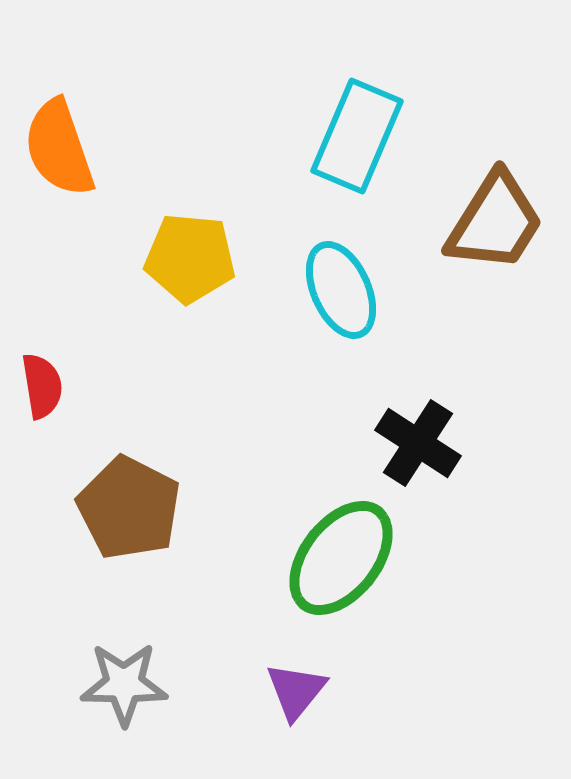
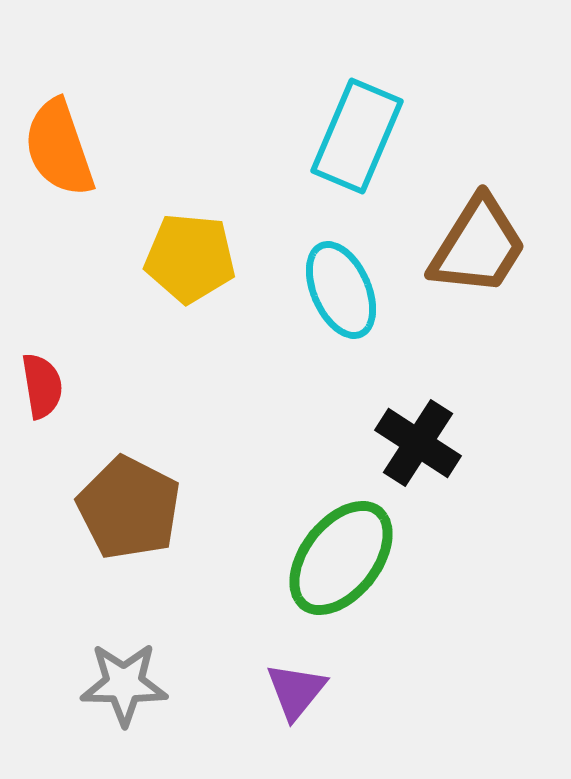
brown trapezoid: moved 17 px left, 24 px down
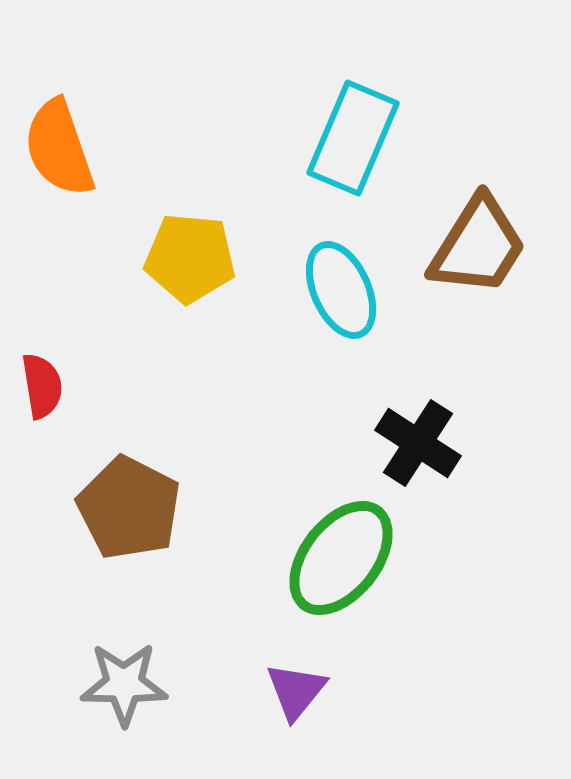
cyan rectangle: moved 4 px left, 2 px down
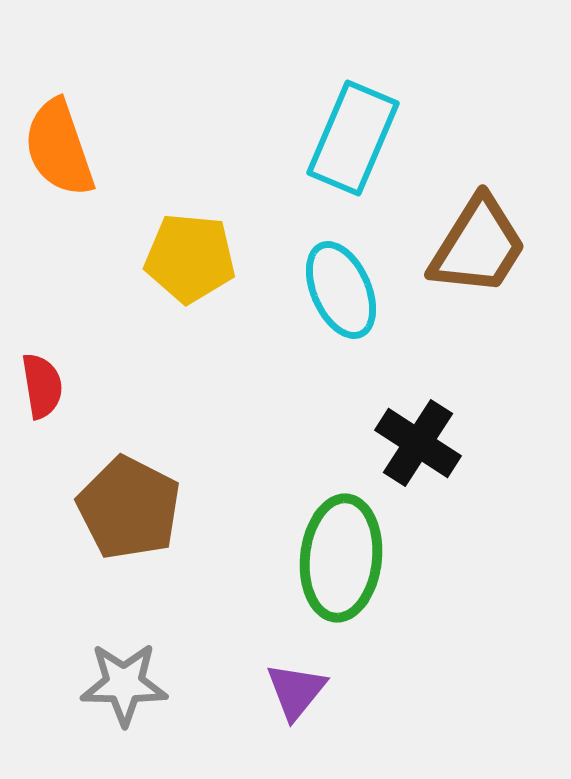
green ellipse: rotated 32 degrees counterclockwise
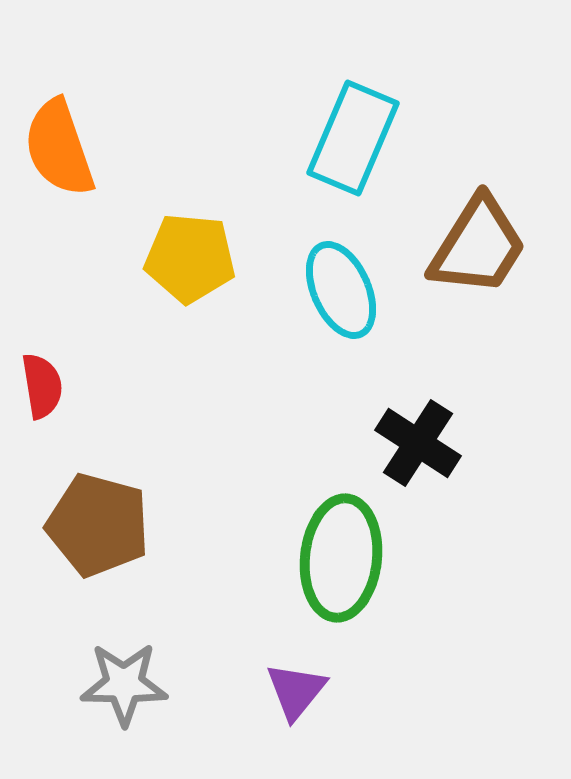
brown pentagon: moved 31 px left, 17 px down; rotated 12 degrees counterclockwise
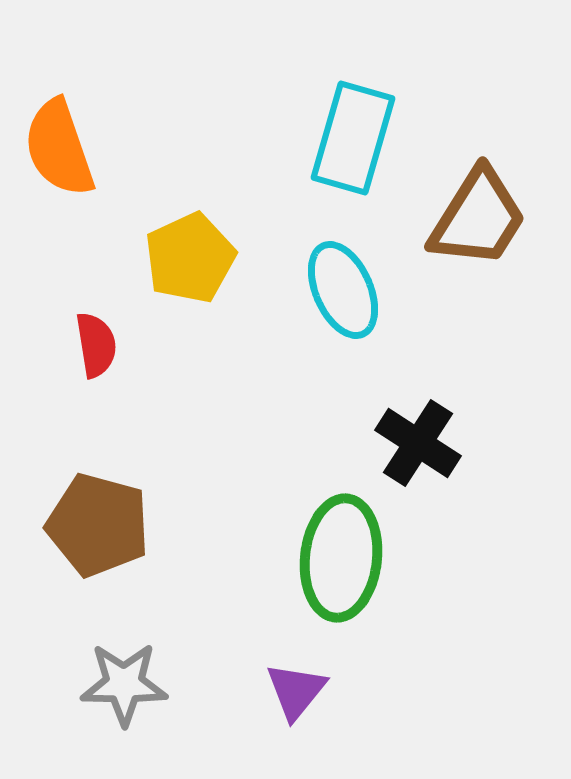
cyan rectangle: rotated 7 degrees counterclockwise
brown trapezoid: moved 28 px up
yellow pentagon: rotated 30 degrees counterclockwise
cyan ellipse: moved 2 px right
red semicircle: moved 54 px right, 41 px up
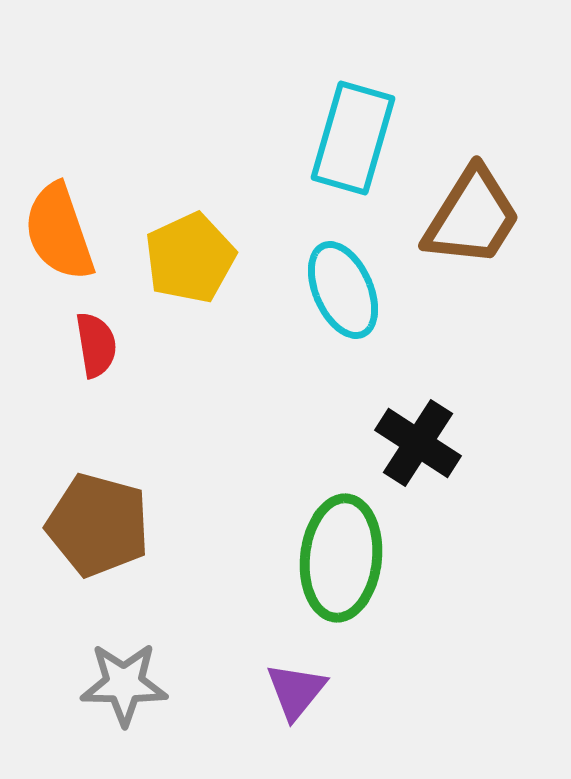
orange semicircle: moved 84 px down
brown trapezoid: moved 6 px left, 1 px up
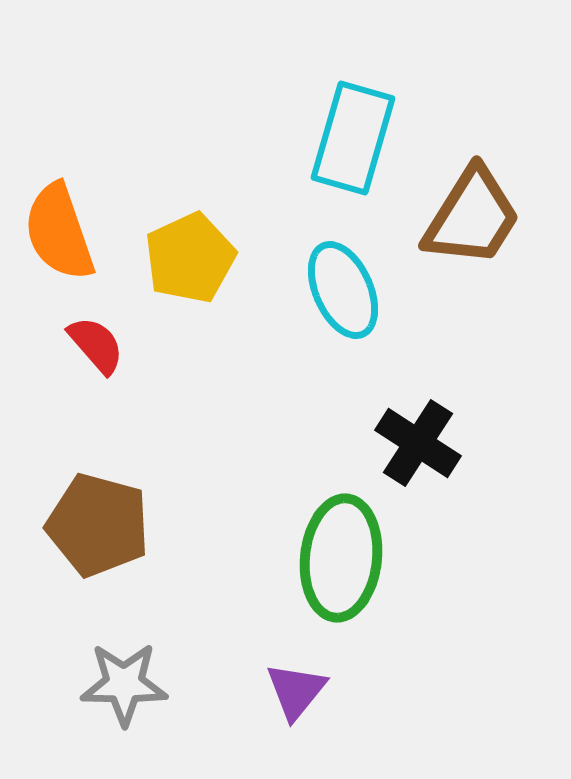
red semicircle: rotated 32 degrees counterclockwise
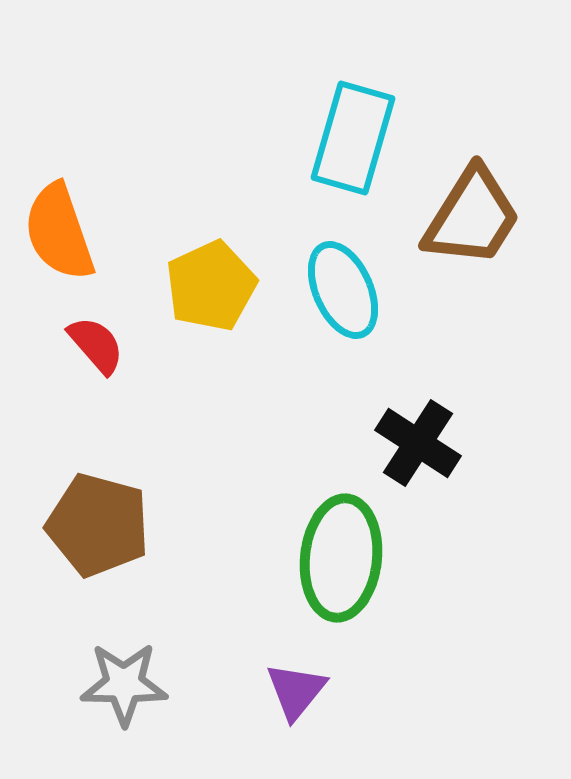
yellow pentagon: moved 21 px right, 28 px down
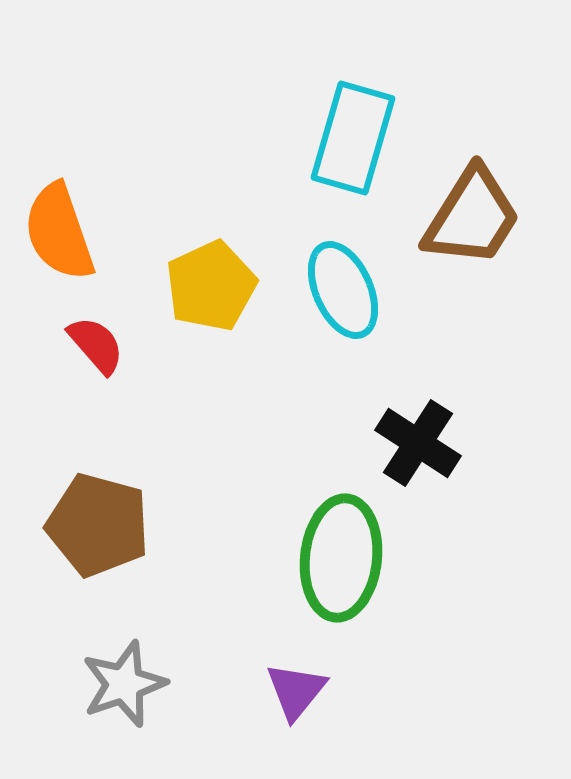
gray star: rotated 20 degrees counterclockwise
